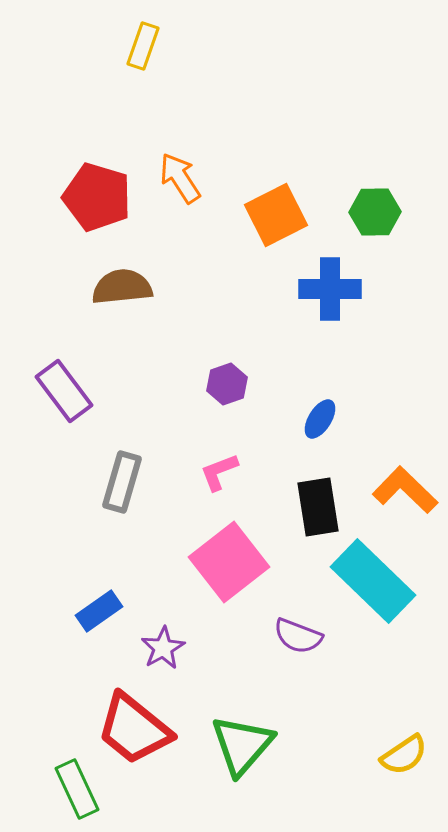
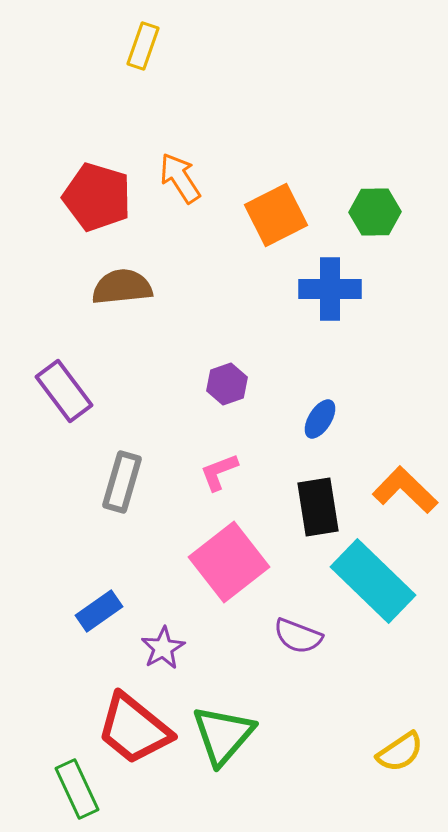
green triangle: moved 19 px left, 10 px up
yellow semicircle: moved 4 px left, 3 px up
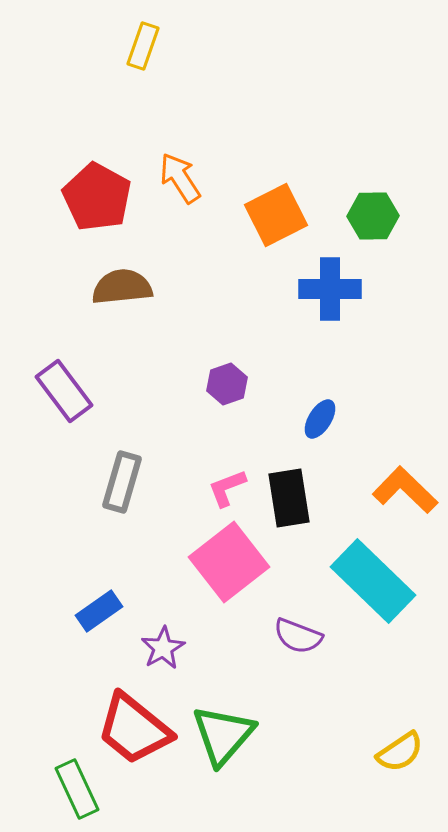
red pentagon: rotated 12 degrees clockwise
green hexagon: moved 2 px left, 4 px down
pink L-shape: moved 8 px right, 16 px down
black rectangle: moved 29 px left, 9 px up
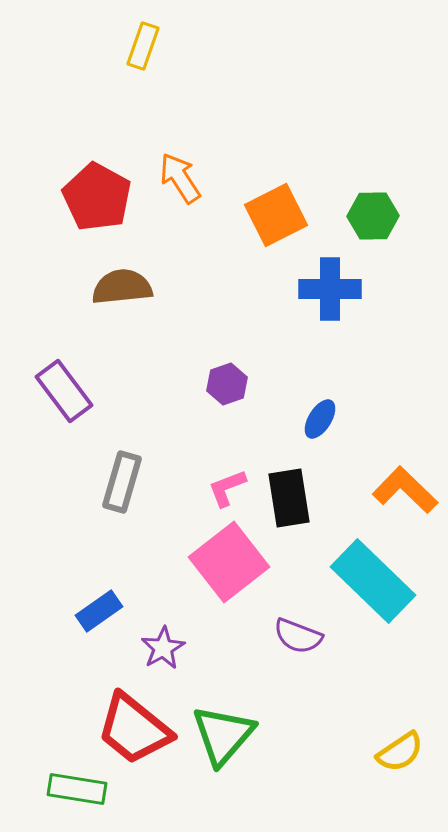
green rectangle: rotated 56 degrees counterclockwise
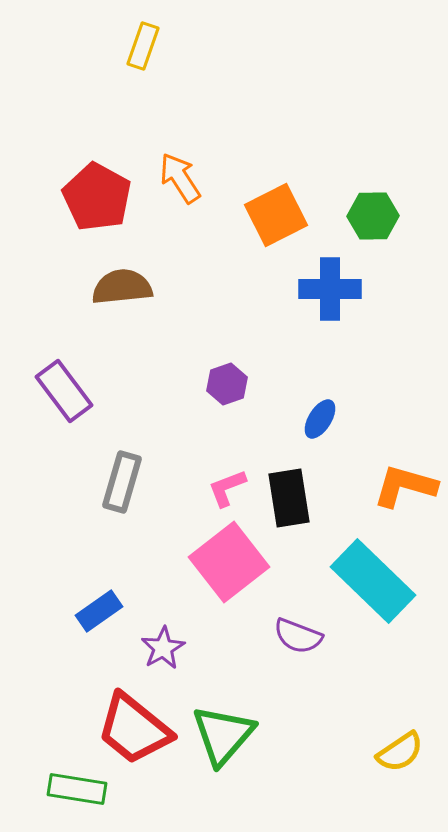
orange L-shape: moved 4 px up; rotated 28 degrees counterclockwise
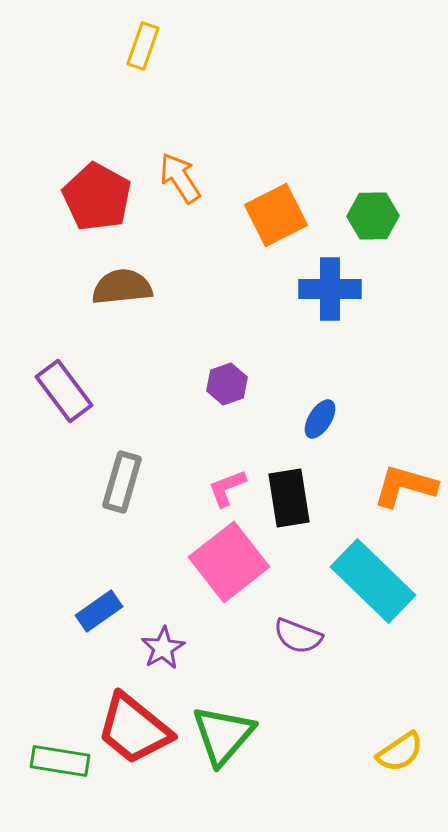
green rectangle: moved 17 px left, 28 px up
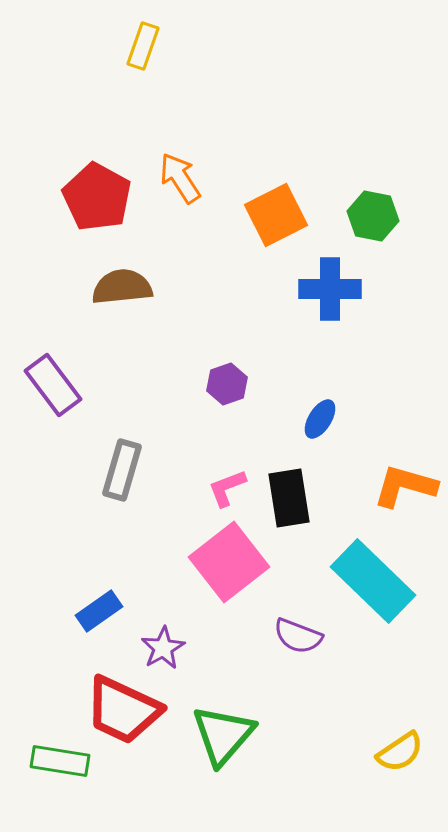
green hexagon: rotated 12 degrees clockwise
purple rectangle: moved 11 px left, 6 px up
gray rectangle: moved 12 px up
red trapezoid: moved 11 px left, 19 px up; rotated 14 degrees counterclockwise
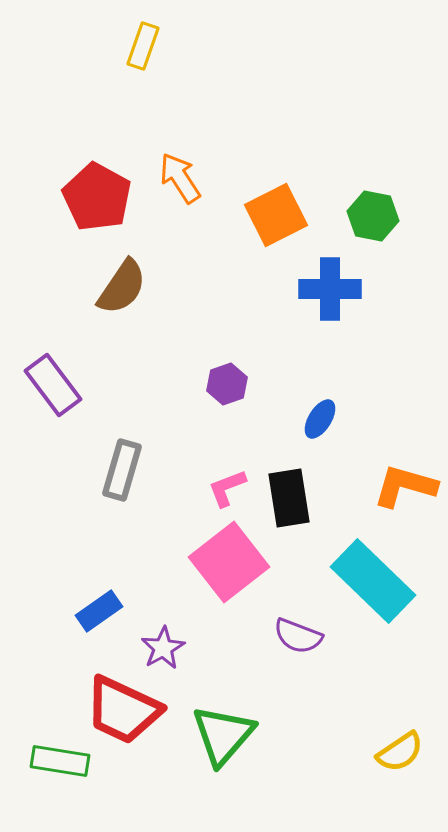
brown semicircle: rotated 130 degrees clockwise
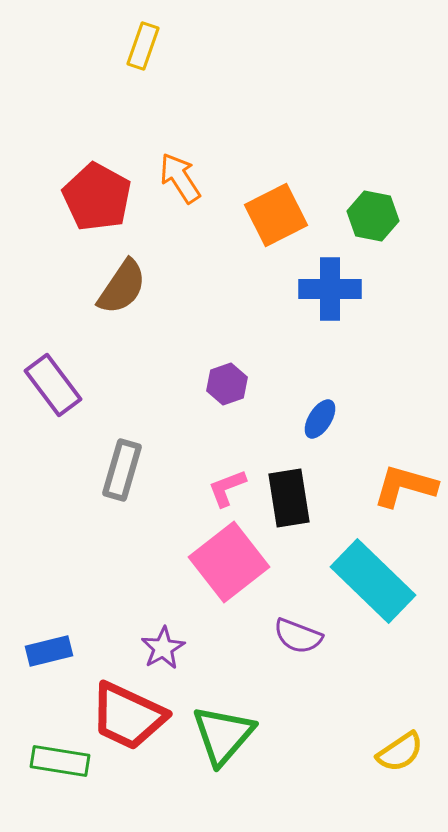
blue rectangle: moved 50 px left, 40 px down; rotated 21 degrees clockwise
red trapezoid: moved 5 px right, 6 px down
